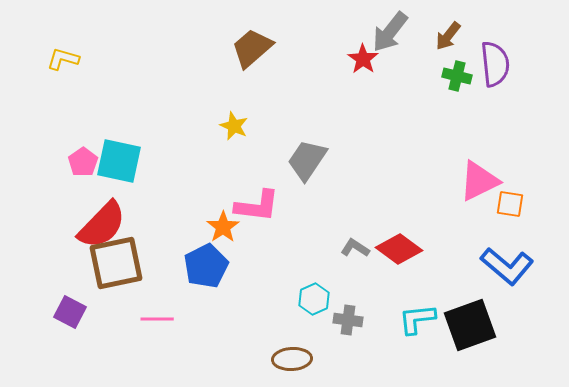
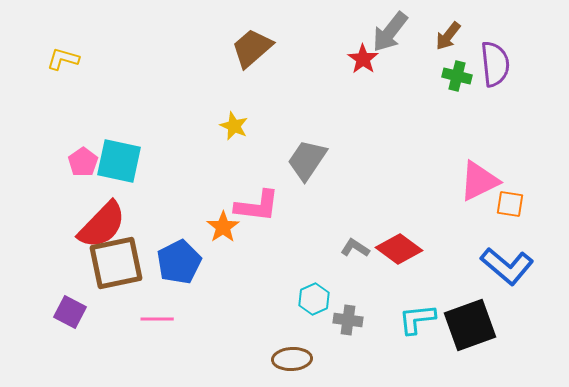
blue pentagon: moved 27 px left, 4 px up
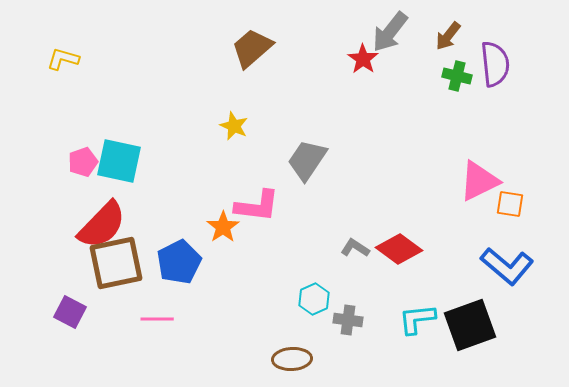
pink pentagon: rotated 16 degrees clockwise
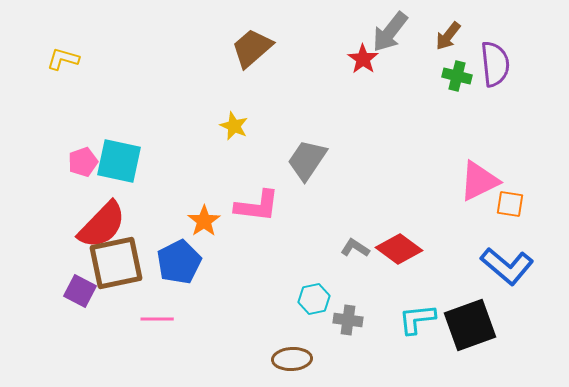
orange star: moved 19 px left, 6 px up
cyan hexagon: rotated 12 degrees clockwise
purple square: moved 10 px right, 21 px up
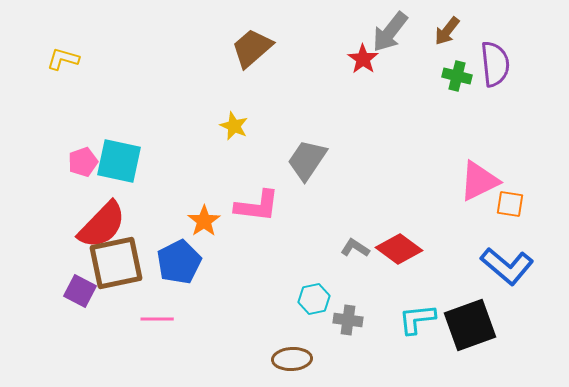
brown arrow: moved 1 px left, 5 px up
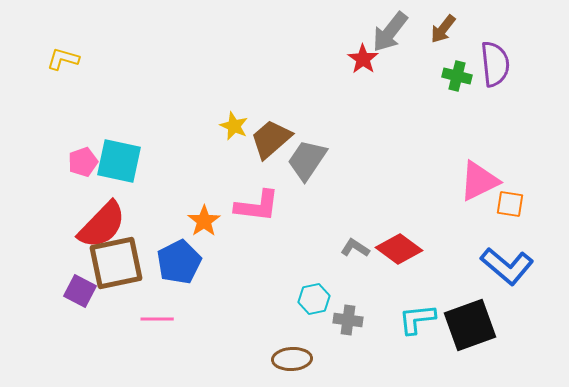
brown arrow: moved 4 px left, 2 px up
brown trapezoid: moved 19 px right, 91 px down
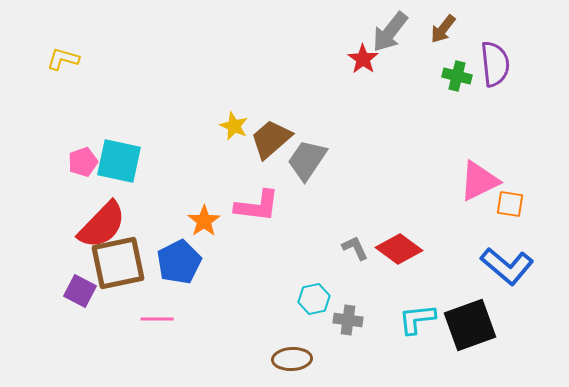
gray L-shape: rotated 32 degrees clockwise
brown square: moved 2 px right
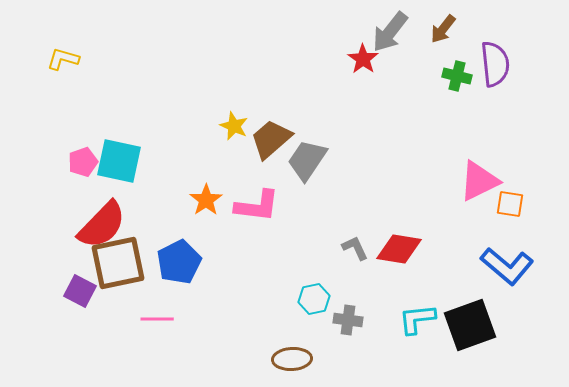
orange star: moved 2 px right, 21 px up
red diamond: rotated 27 degrees counterclockwise
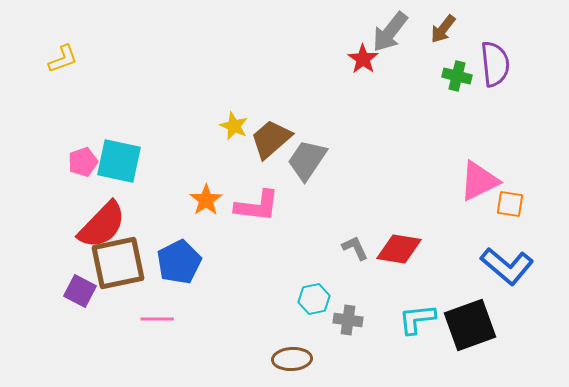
yellow L-shape: rotated 144 degrees clockwise
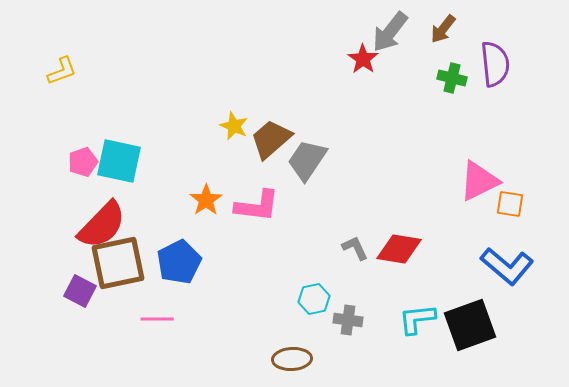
yellow L-shape: moved 1 px left, 12 px down
green cross: moved 5 px left, 2 px down
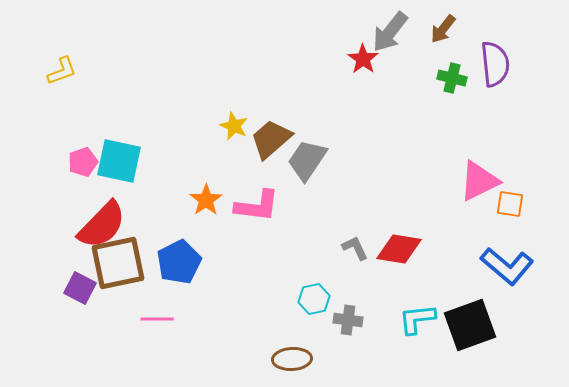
purple square: moved 3 px up
